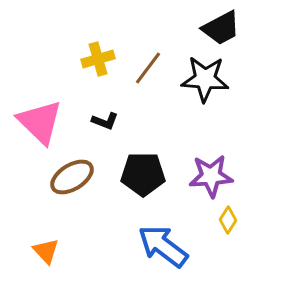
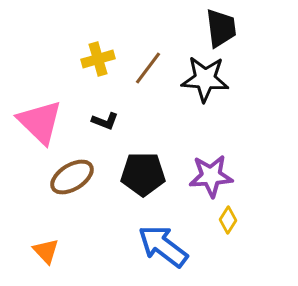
black trapezoid: rotated 69 degrees counterclockwise
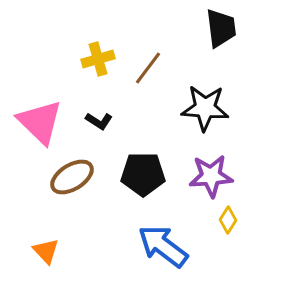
black star: moved 29 px down
black L-shape: moved 6 px left; rotated 12 degrees clockwise
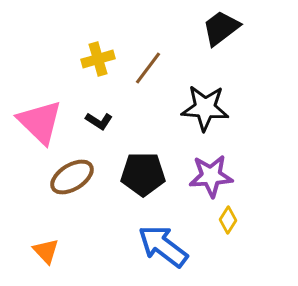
black trapezoid: rotated 120 degrees counterclockwise
